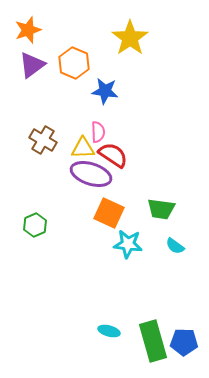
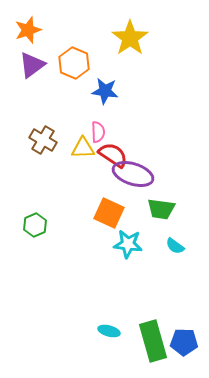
purple ellipse: moved 42 px right
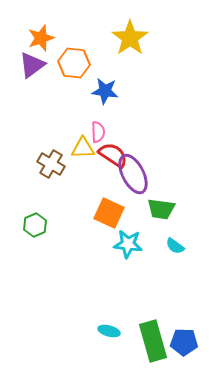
orange star: moved 13 px right, 8 px down
orange hexagon: rotated 16 degrees counterclockwise
brown cross: moved 8 px right, 24 px down
purple ellipse: rotated 45 degrees clockwise
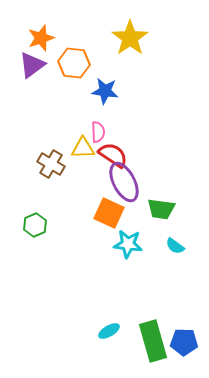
purple ellipse: moved 9 px left, 8 px down
cyan ellipse: rotated 45 degrees counterclockwise
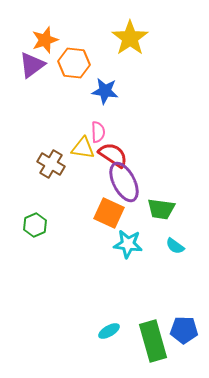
orange star: moved 4 px right, 2 px down
yellow triangle: rotated 10 degrees clockwise
blue pentagon: moved 12 px up
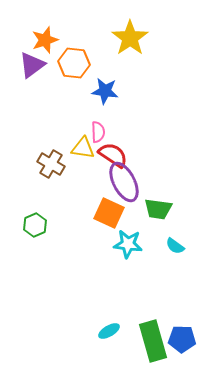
green trapezoid: moved 3 px left
blue pentagon: moved 2 px left, 9 px down
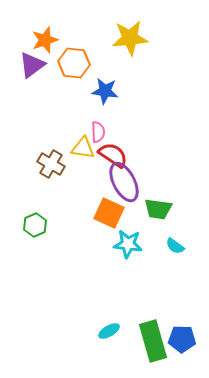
yellow star: rotated 30 degrees clockwise
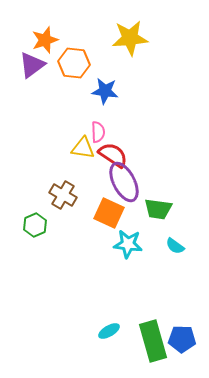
brown cross: moved 12 px right, 31 px down
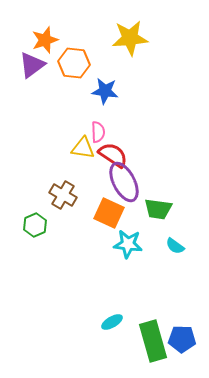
cyan ellipse: moved 3 px right, 9 px up
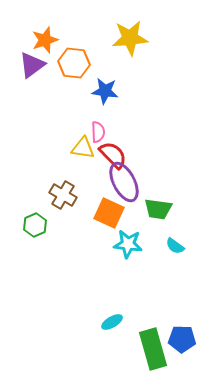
red semicircle: rotated 12 degrees clockwise
green rectangle: moved 8 px down
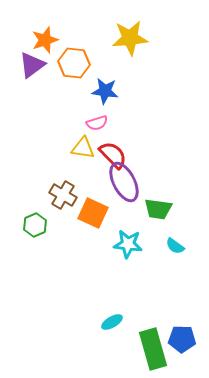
pink semicircle: moved 1 px left, 9 px up; rotated 75 degrees clockwise
orange square: moved 16 px left
